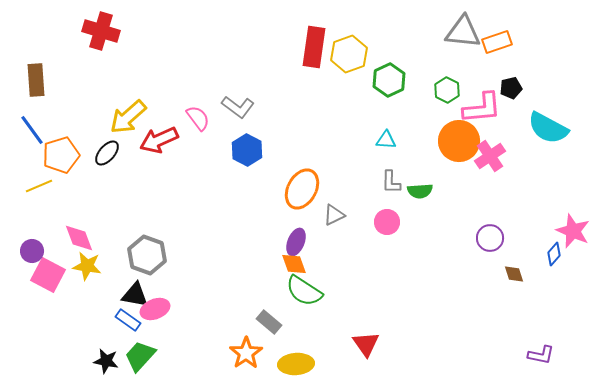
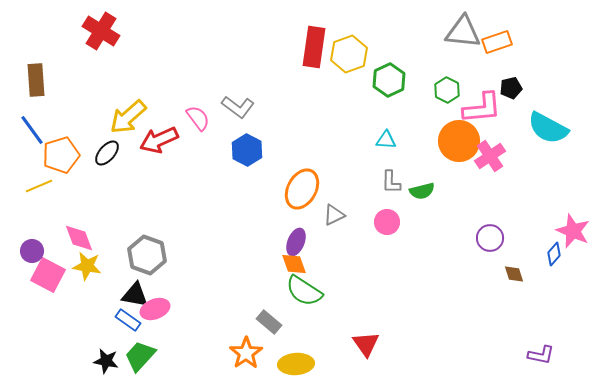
red cross at (101, 31): rotated 15 degrees clockwise
green semicircle at (420, 191): moved 2 px right; rotated 10 degrees counterclockwise
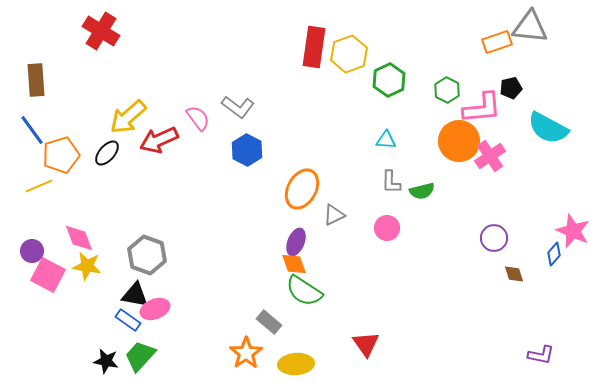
gray triangle at (463, 32): moved 67 px right, 5 px up
pink circle at (387, 222): moved 6 px down
purple circle at (490, 238): moved 4 px right
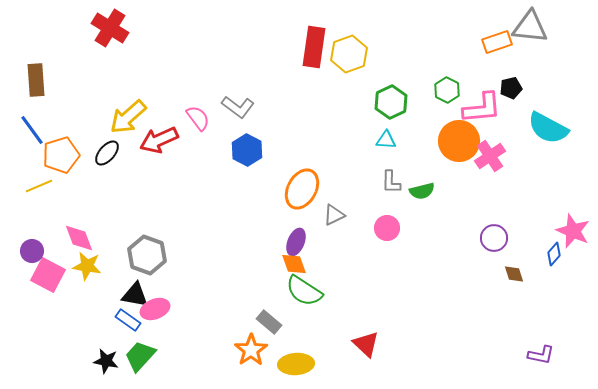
red cross at (101, 31): moved 9 px right, 3 px up
green hexagon at (389, 80): moved 2 px right, 22 px down
red triangle at (366, 344): rotated 12 degrees counterclockwise
orange star at (246, 353): moved 5 px right, 3 px up
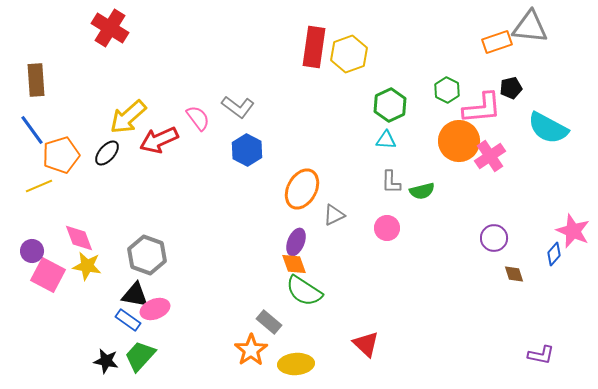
green hexagon at (391, 102): moved 1 px left, 3 px down
